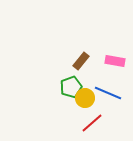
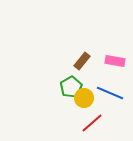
brown rectangle: moved 1 px right
green pentagon: rotated 10 degrees counterclockwise
blue line: moved 2 px right
yellow circle: moved 1 px left
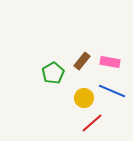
pink rectangle: moved 5 px left, 1 px down
green pentagon: moved 18 px left, 14 px up
blue line: moved 2 px right, 2 px up
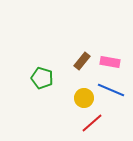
green pentagon: moved 11 px left, 5 px down; rotated 25 degrees counterclockwise
blue line: moved 1 px left, 1 px up
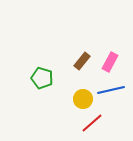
pink rectangle: rotated 72 degrees counterclockwise
blue line: rotated 36 degrees counterclockwise
yellow circle: moved 1 px left, 1 px down
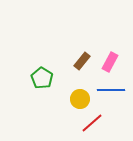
green pentagon: rotated 15 degrees clockwise
blue line: rotated 12 degrees clockwise
yellow circle: moved 3 px left
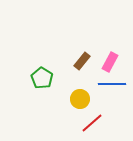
blue line: moved 1 px right, 6 px up
